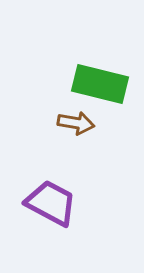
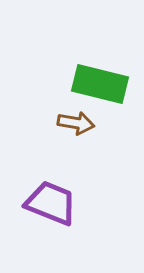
purple trapezoid: rotated 6 degrees counterclockwise
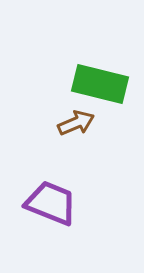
brown arrow: rotated 33 degrees counterclockwise
